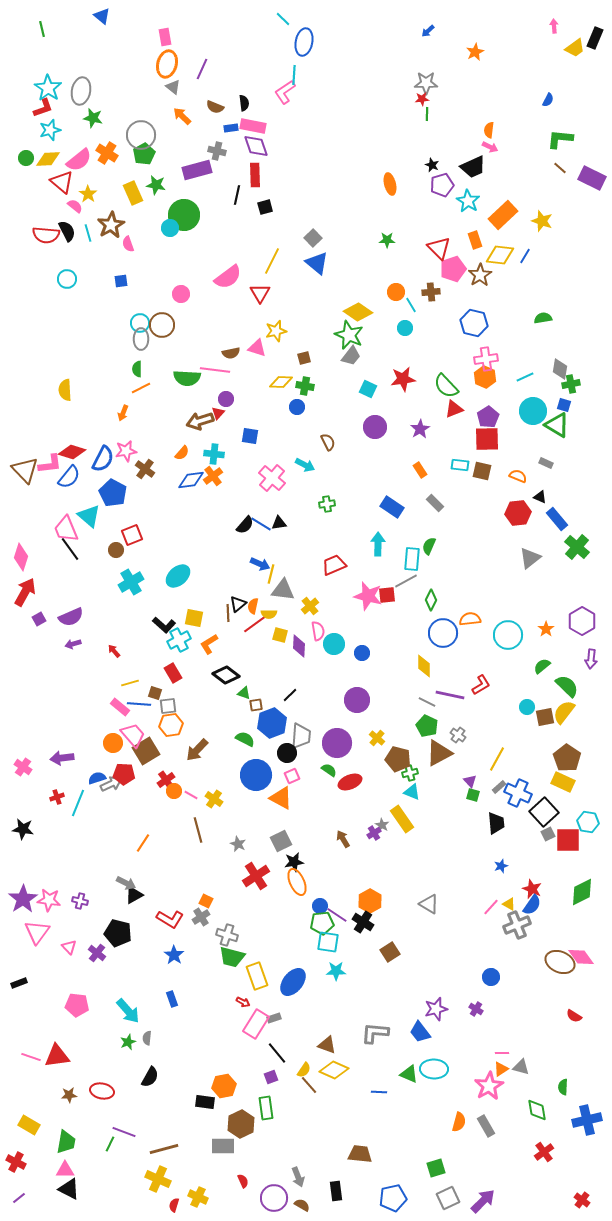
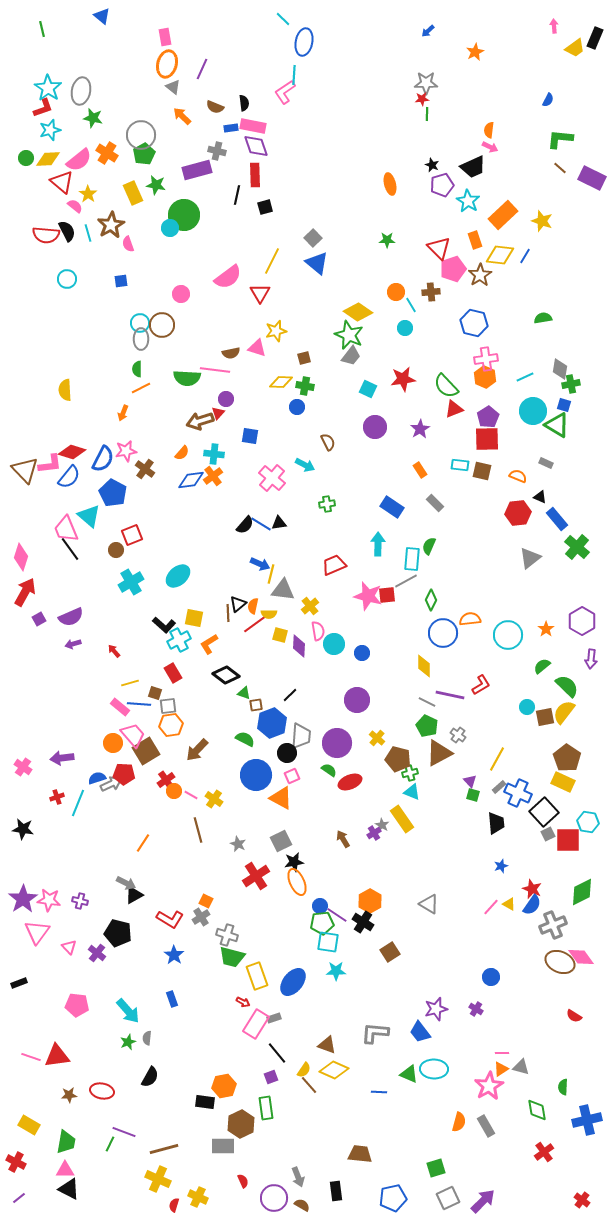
gray cross at (517, 925): moved 36 px right
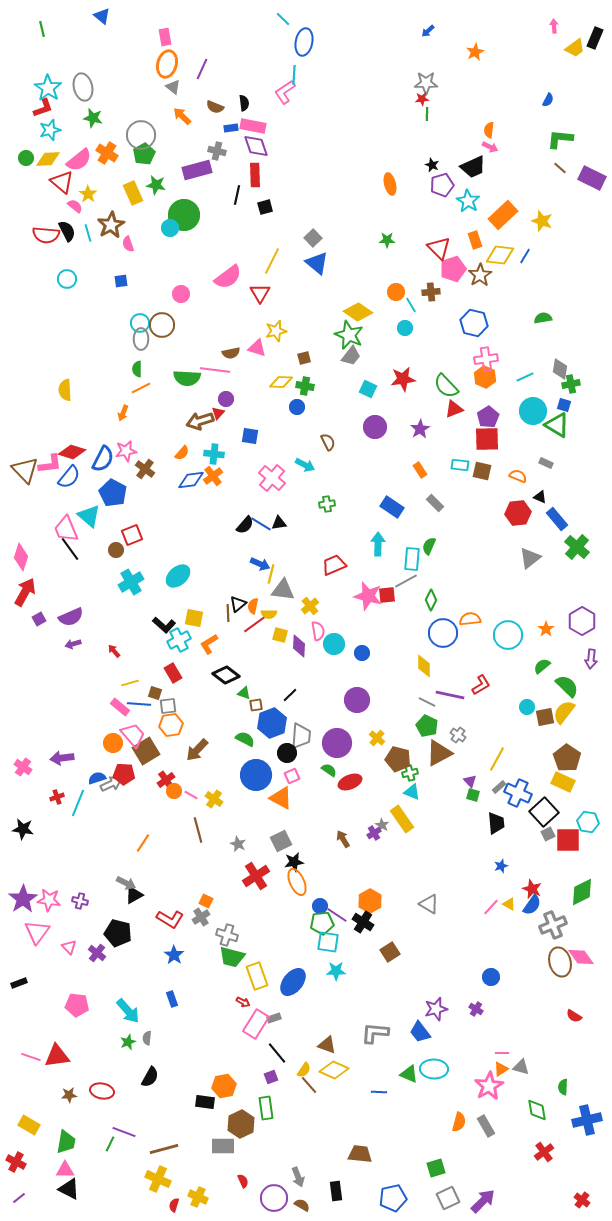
gray ellipse at (81, 91): moved 2 px right, 4 px up; rotated 24 degrees counterclockwise
brown ellipse at (560, 962): rotated 52 degrees clockwise
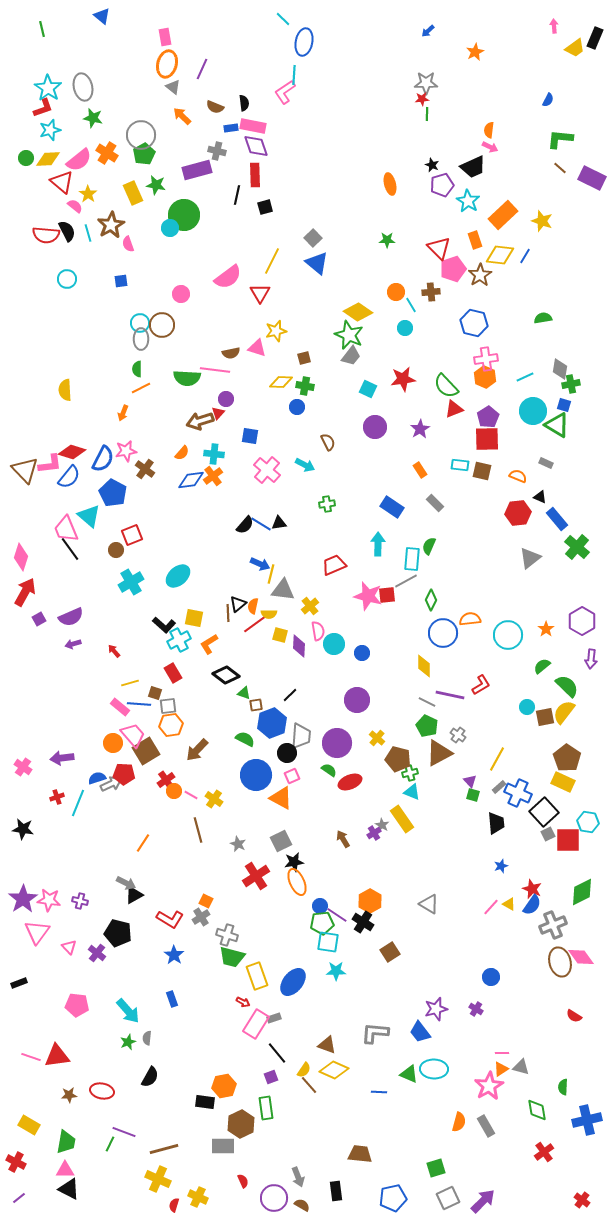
pink cross at (272, 478): moved 5 px left, 8 px up
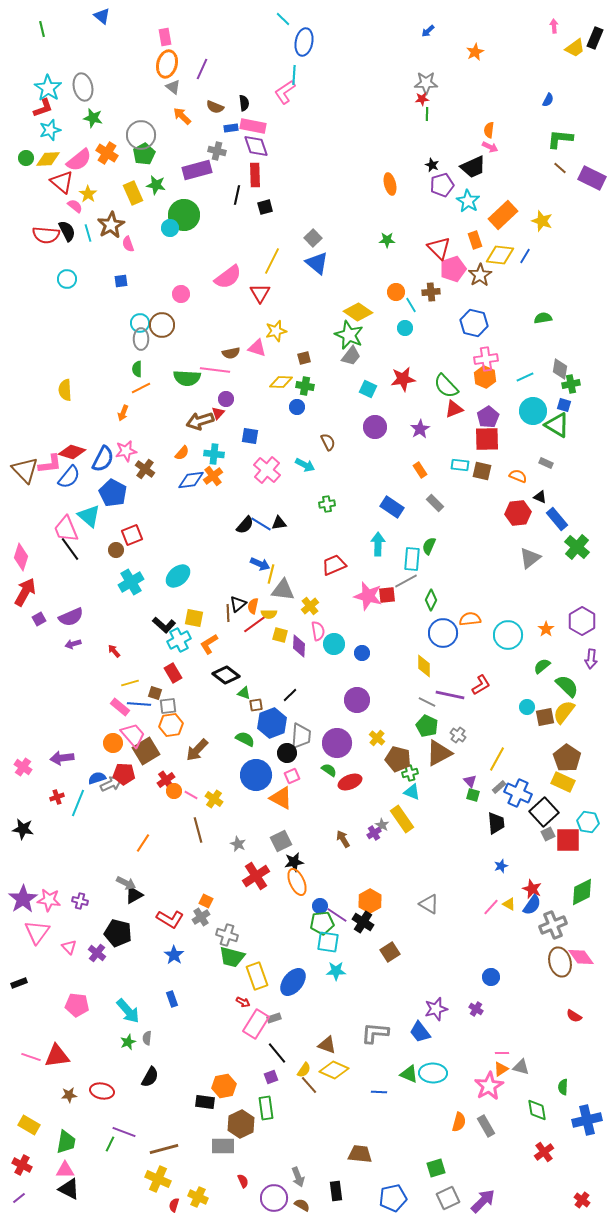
cyan ellipse at (434, 1069): moved 1 px left, 4 px down
red cross at (16, 1162): moved 6 px right, 3 px down
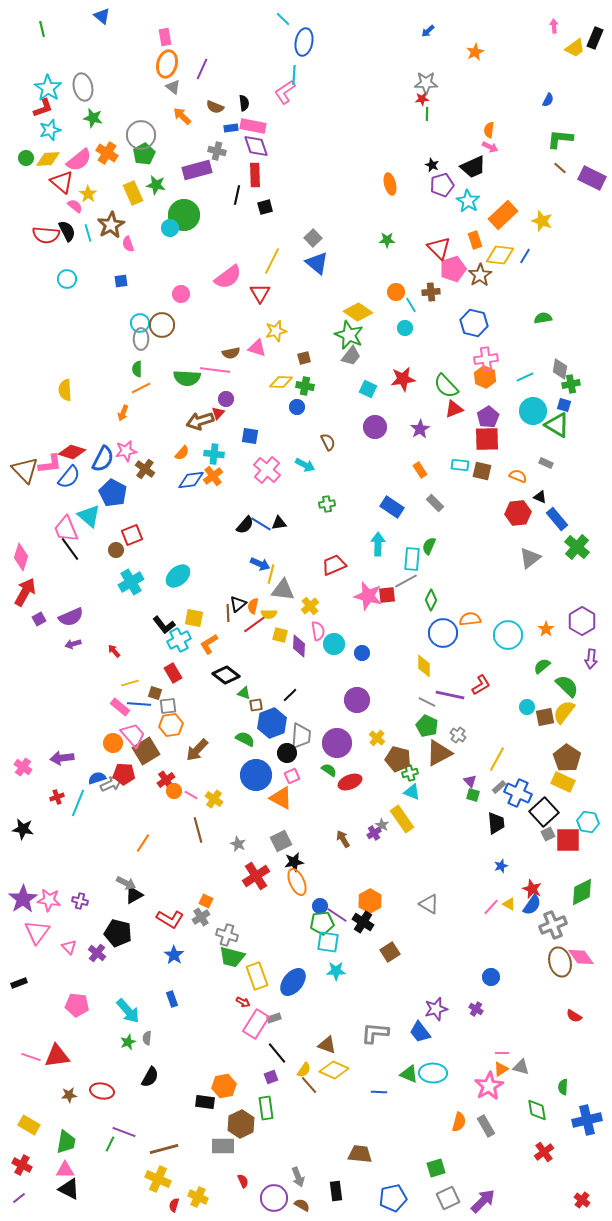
black L-shape at (164, 625): rotated 10 degrees clockwise
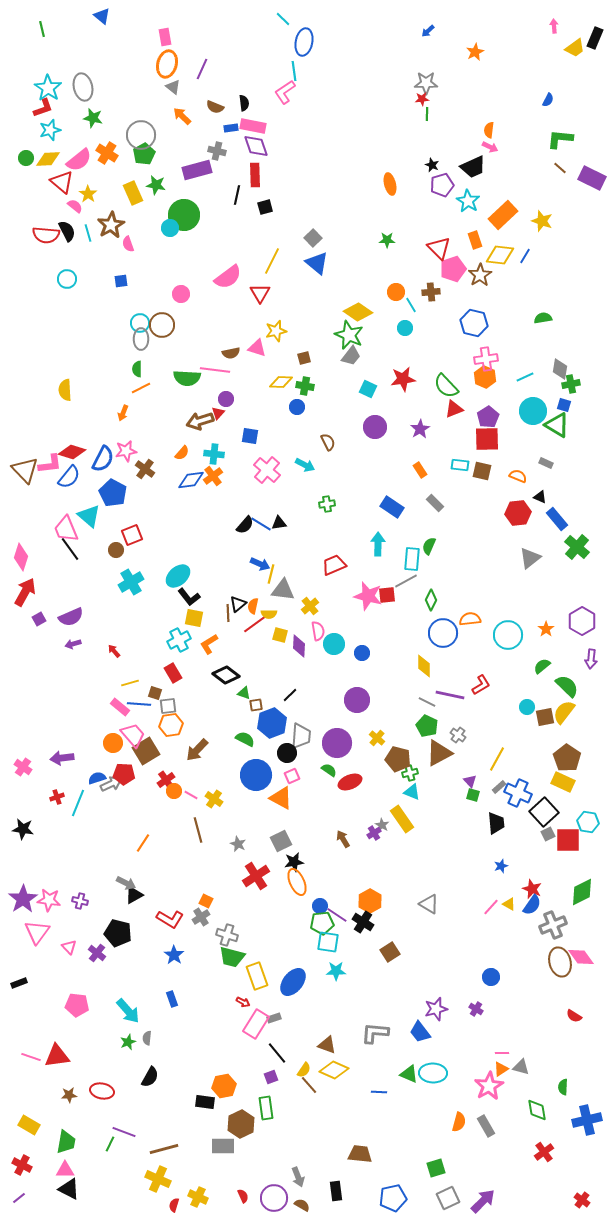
cyan line at (294, 75): moved 4 px up; rotated 12 degrees counterclockwise
black L-shape at (164, 625): moved 25 px right, 28 px up
red semicircle at (243, 1181): moved 15 px down
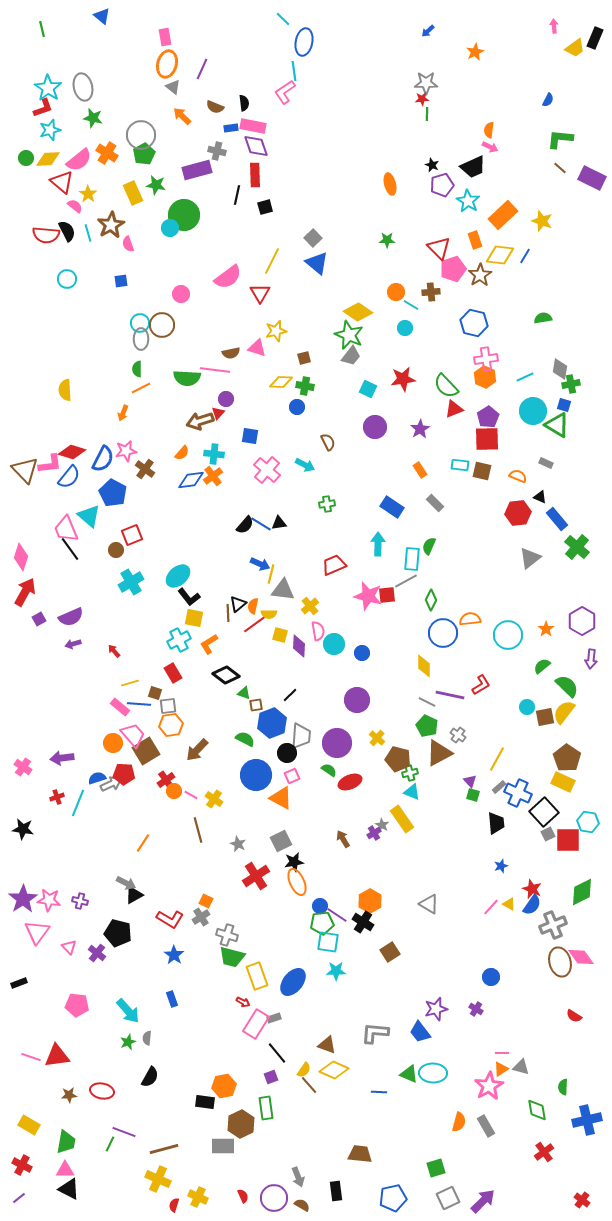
cyan line at (411, 305): rotated 28 degrees counterclockwise
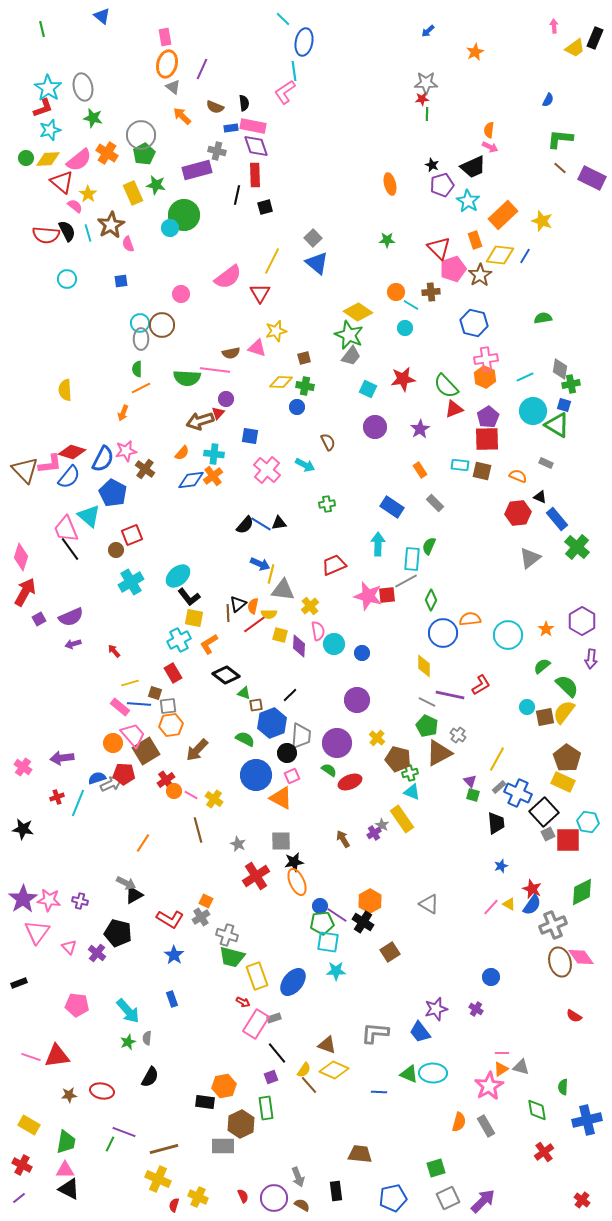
gray square at (281, 841): rotated 25 degrees clockwise
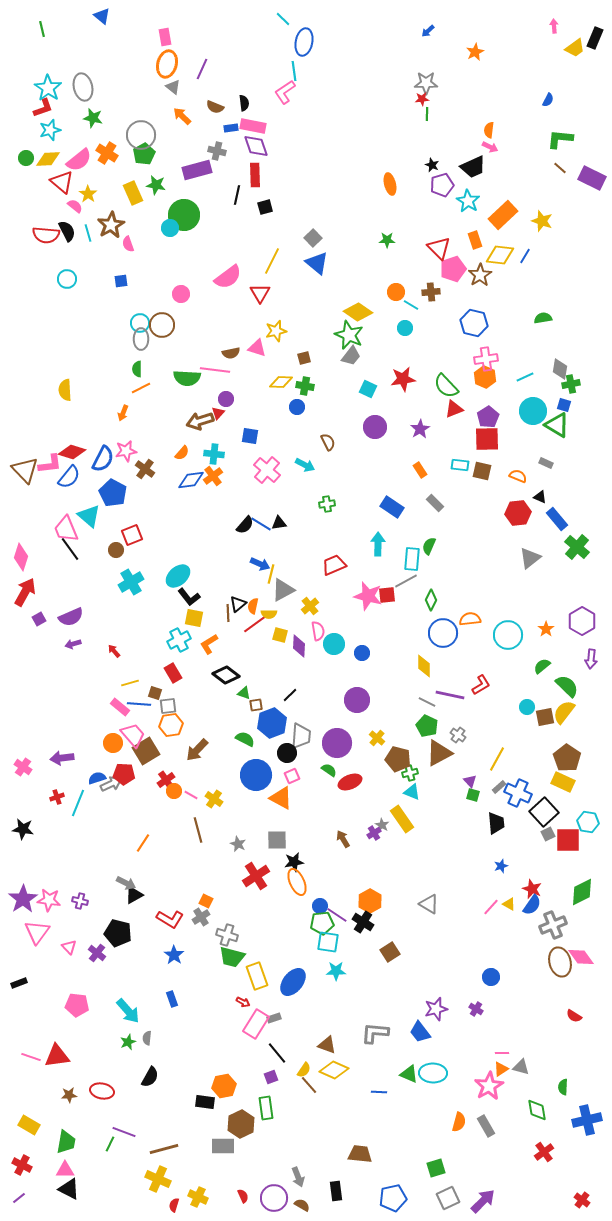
gray triangle at (283, 590): rotated 35 degrees counterclockwise
gray square at (281, 841): moved 4 px left, 1 px up
